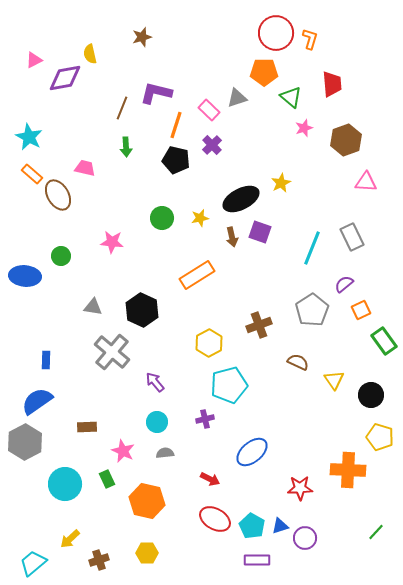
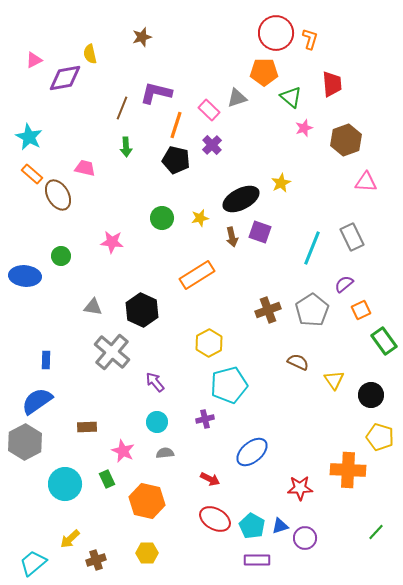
brown cross at (259, 325): moved 9 px right, 15 px up
brown cross at (99, 560): moved 3 px left
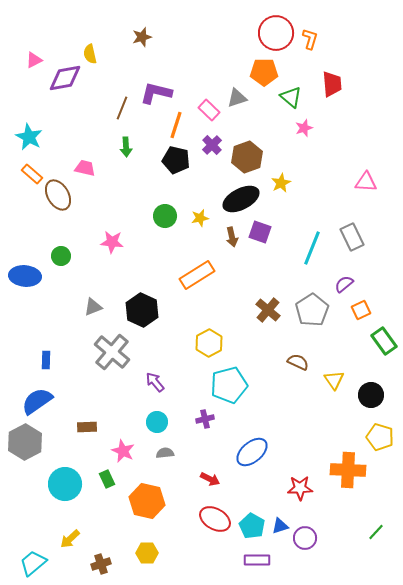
brown hexagon at (346, 140): moved 99 px left, 17 px down
green circle at (162, 218): moved 3 px right, 2 px up
gray triangle at (93, 307): rotated 30 degrees counterclockwise
brown cross at (268, 310): rotated 30 degrees counterclockwise
brown cross at (96, 560): moved 5 px right, 4 px down
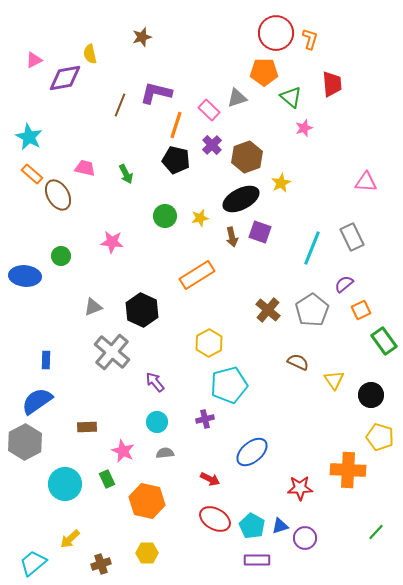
brown line at (122, 108): moved 2 px left, 3 px up
green arrow at (126, 147): moved 27 px down; rotated 24 degrees counterclockwise
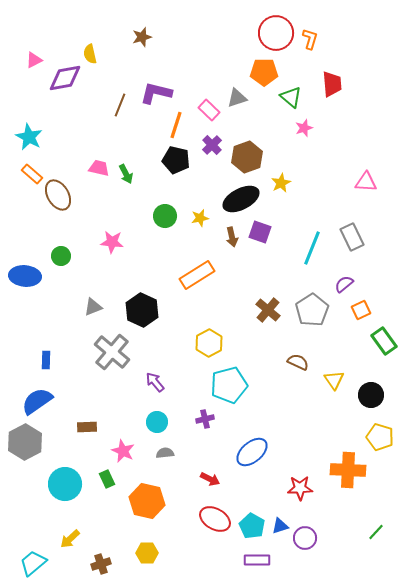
pink trapezoid at (85, 168): moved 14 px right
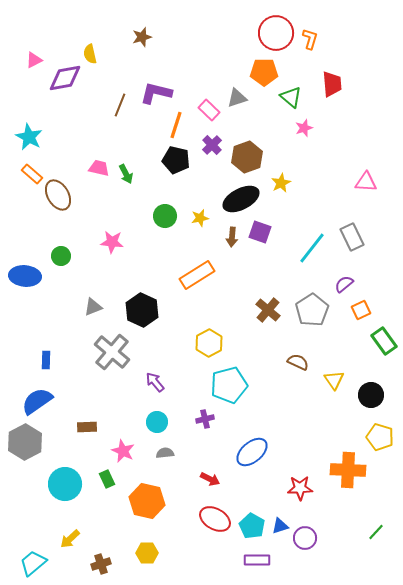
brown arrow at (232, 237): rotated 18 degrees clockwise
cyan line at (312, 248): rotated 16 degrees clockwise
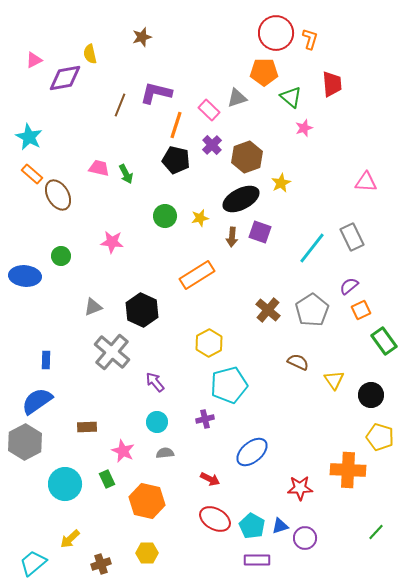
purple semicircle at (344, 284): moved 5 px right, 2 px down
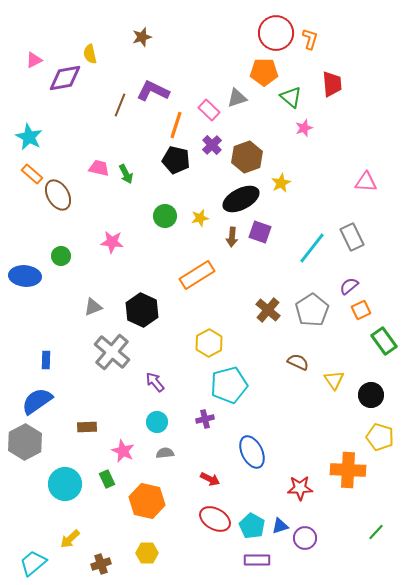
purple L-shape at (156, 93): moved 3 px left, 2 px up; rotated 12 degrees clockwise
blue ellipse at (252, 452): rotated 76 degrees counterclockwise
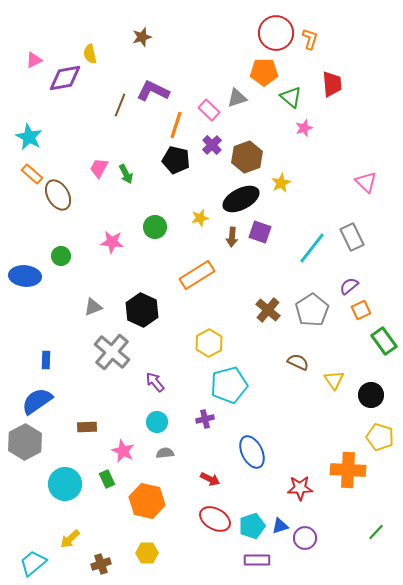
pink trapezoid at (99, 168): rotated 75 degrees counterclockwise
pink triangle at (366, 182): rotated 40 degrees clockwise
green circle at (165, 216): moved 10 px left, 11 px down
cyan pentagon at (252, 526): rotated 25 degrees clockwise
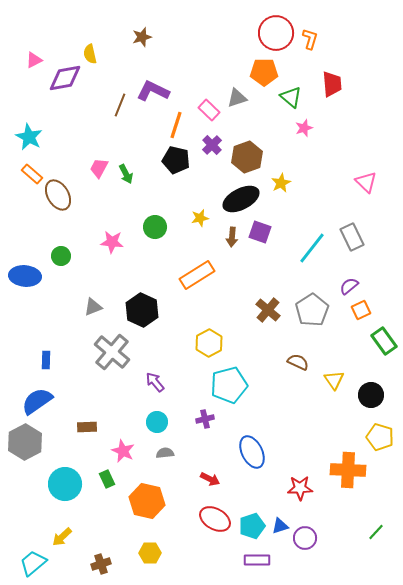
yellow arrow at (70, 539): moved 8 px left, 2 px up
yellow hexagon at (147, 553): moved 3 px right
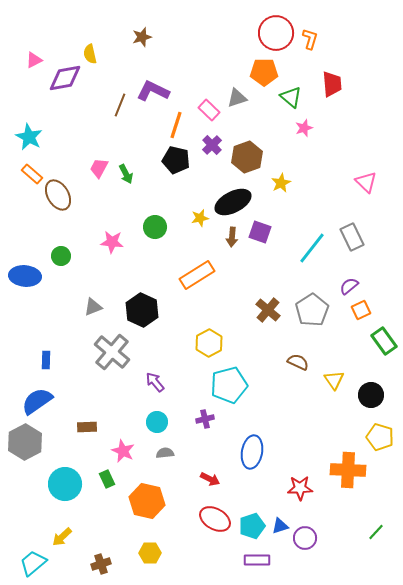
black ellipse at (241, 199): moved 8 px left, 3 px down
blue ellipse at (252, 452): rotated 36 degrees clockwise
